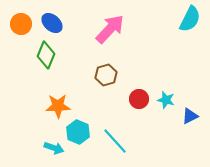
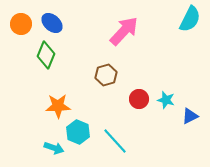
pink arrow: moved 14 px right, 2 px down
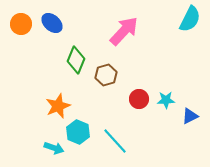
green diamond: moved 30 px right, 5 px down
cyan star: rotated 18 degrees counterclockwise
orange star: rotated 20 degrees counterclockwise
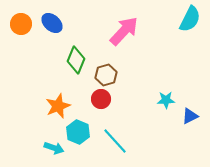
red circle: moved 38 px left
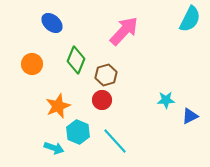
orange circle: moved 11 px right, 40 px down
red circle: moved 1 px right, 1 px down
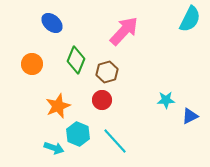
brown hexagon: moved 1 px right, 3 px up
cyan hexagon: moved 2 px down
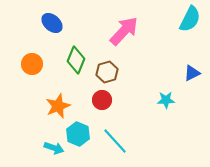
blue triangle: moved 2 px right, 43 px up
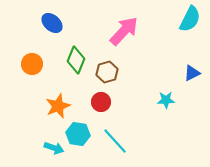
red circle: moved 1 px left, 2 px down
cyan hexagon: rotated 15 degrees counterclockwise
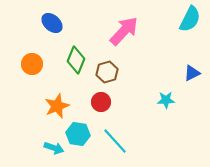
orange star: moved 1 px left
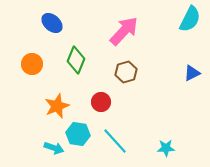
brown hexagon: moved 19 px right
cyan star: moved 48 px down
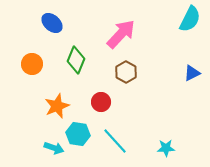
pink arrow: moved 3 px left, 3 px down
brown hexagon: rotated 15 degrees counterclockwise
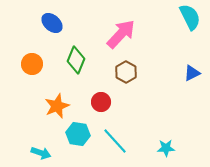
cyan semicircle: moved 2 px up; rotated 52 degrees counterclockwise
cyan arrow: moved 13 px left, 5 px down
